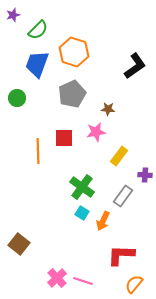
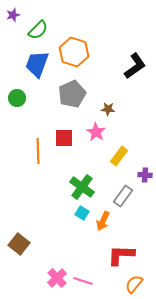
pink star: rotated 30 degrees counterclockwise
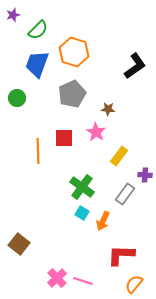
gray rectangle: moved 2 px right, 2 px up
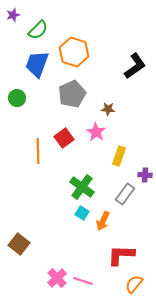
red square: rotated 36 degrees counterclockwise
yellow rectangle: rotated 18 degrees counterclockwise
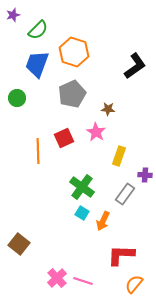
red square: rotated 12 degrees clockwise
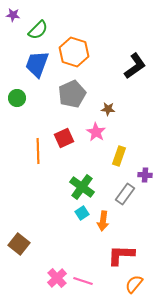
purple star: rotated 24 degrees clockwise
cyan square: rotated 24 degrees clockwise
orange arrow: rotated 18 degrees counterclockwise
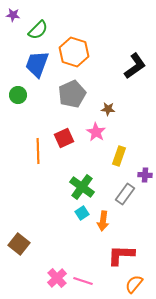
green circle: moved 1 px right, 3 px up
